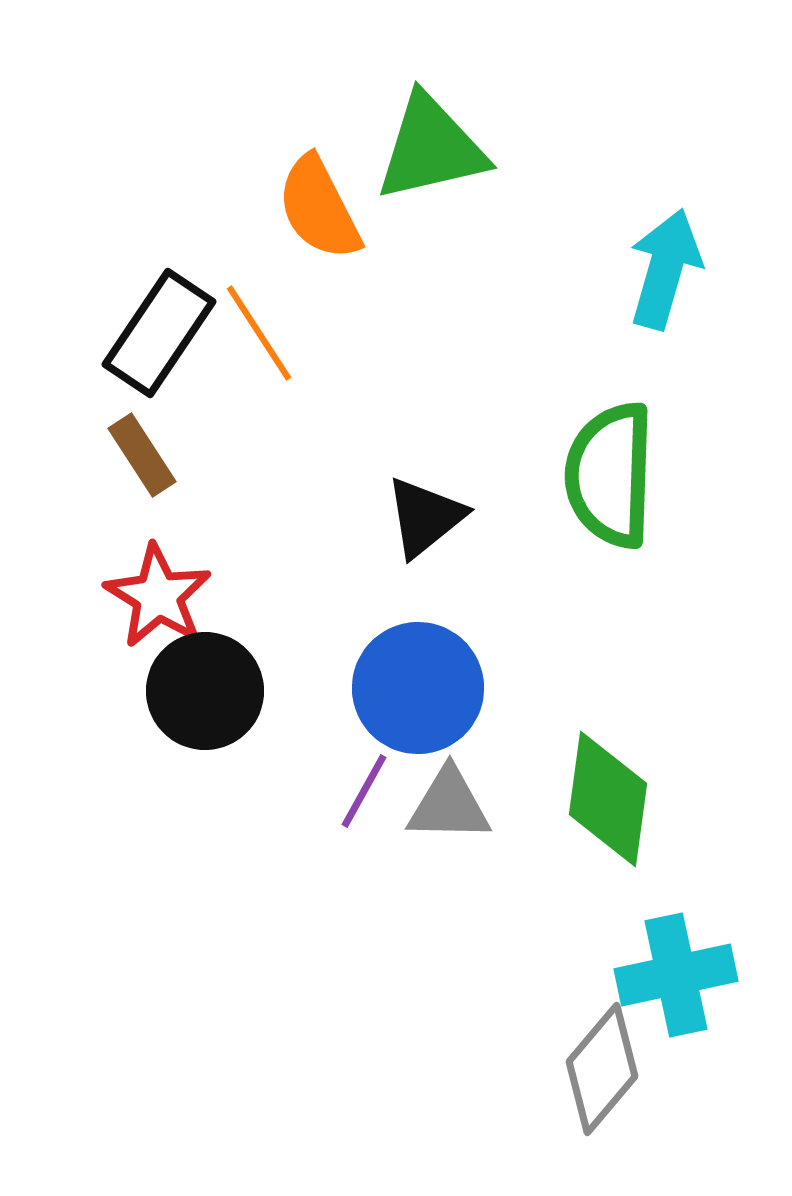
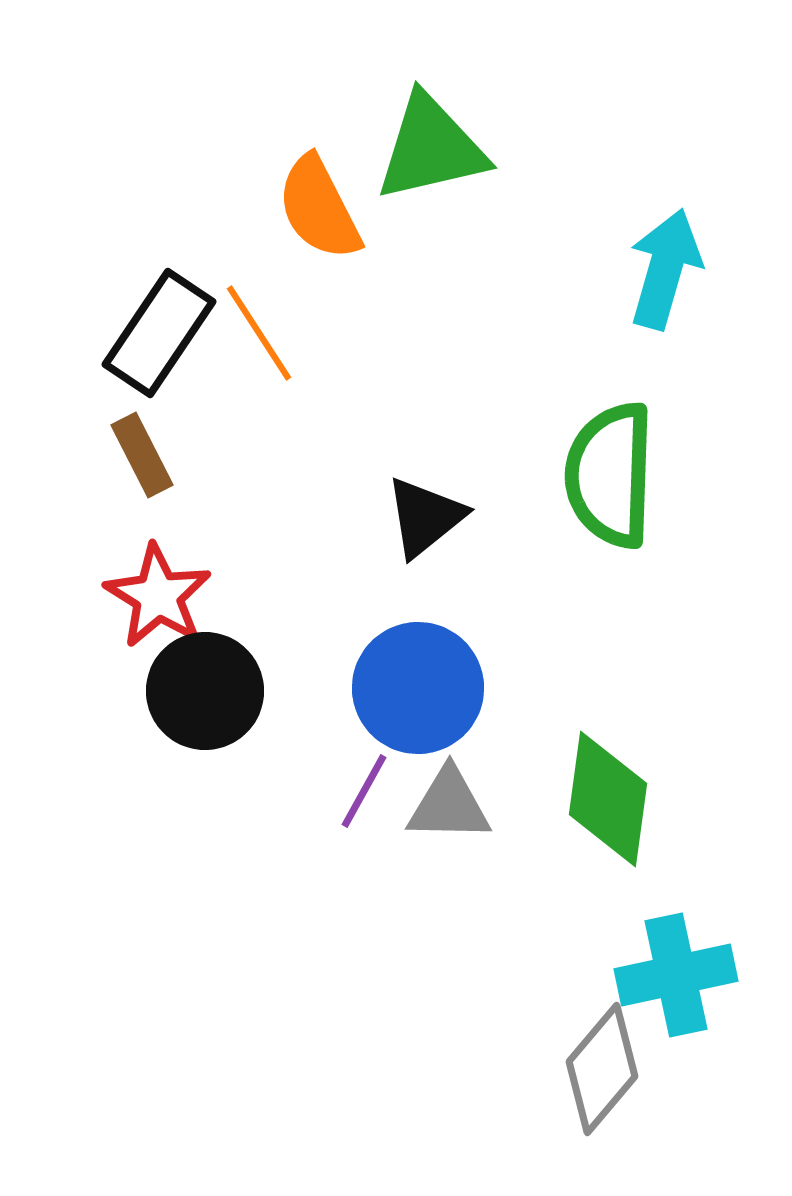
brown rectangle: rotated 6 degrees clockwise
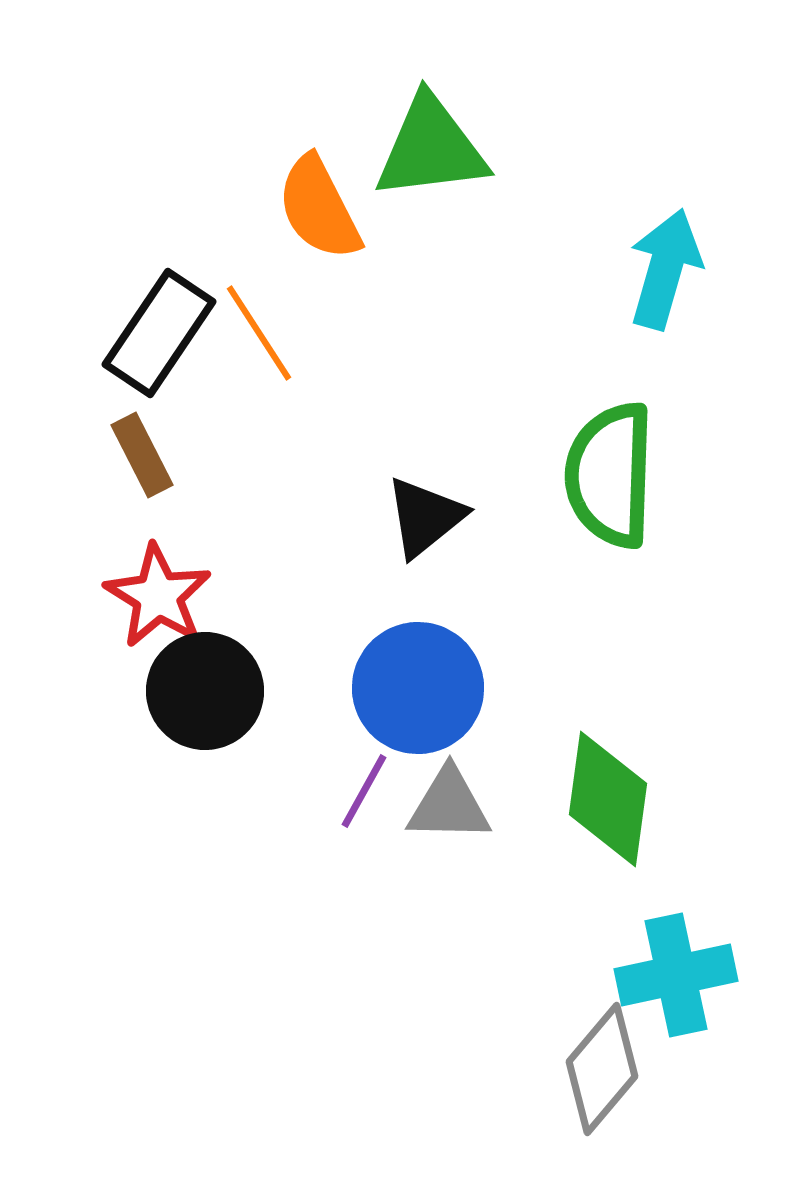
green triangle: rotated 6 degrees clockwise
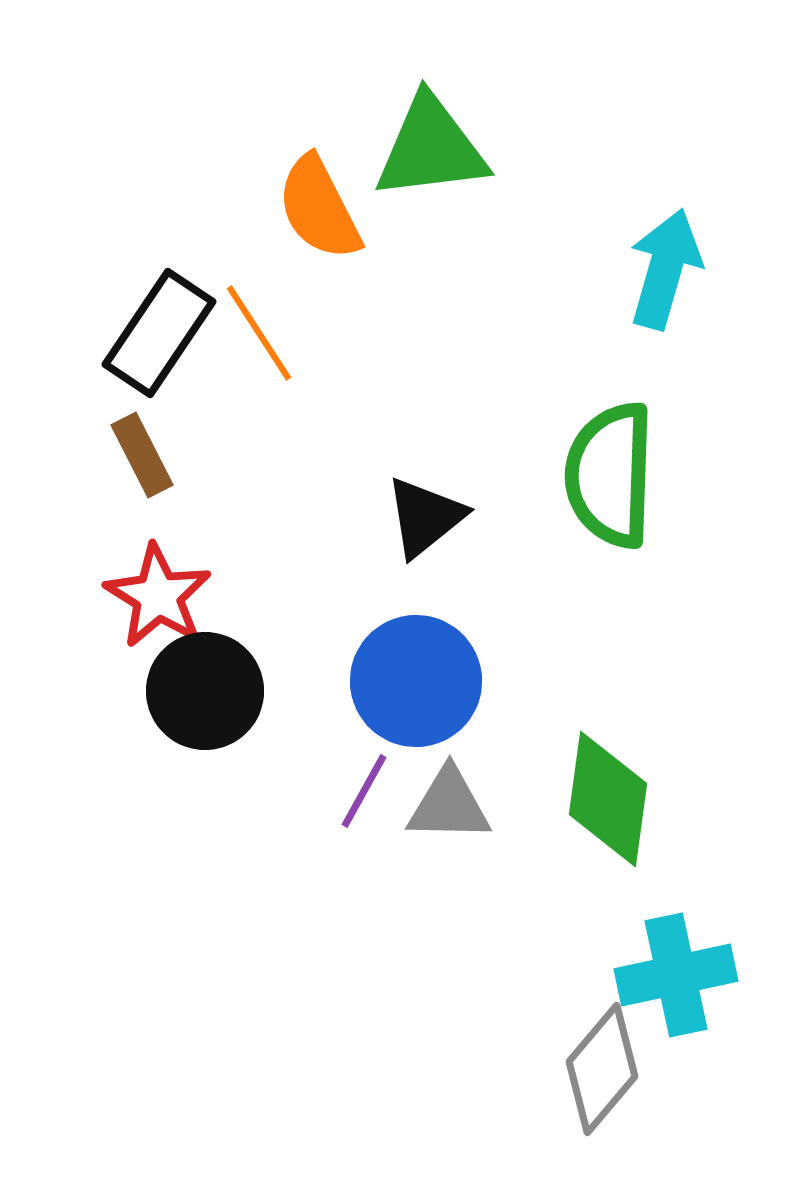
blue circle: moved 2 px left, 7 px up
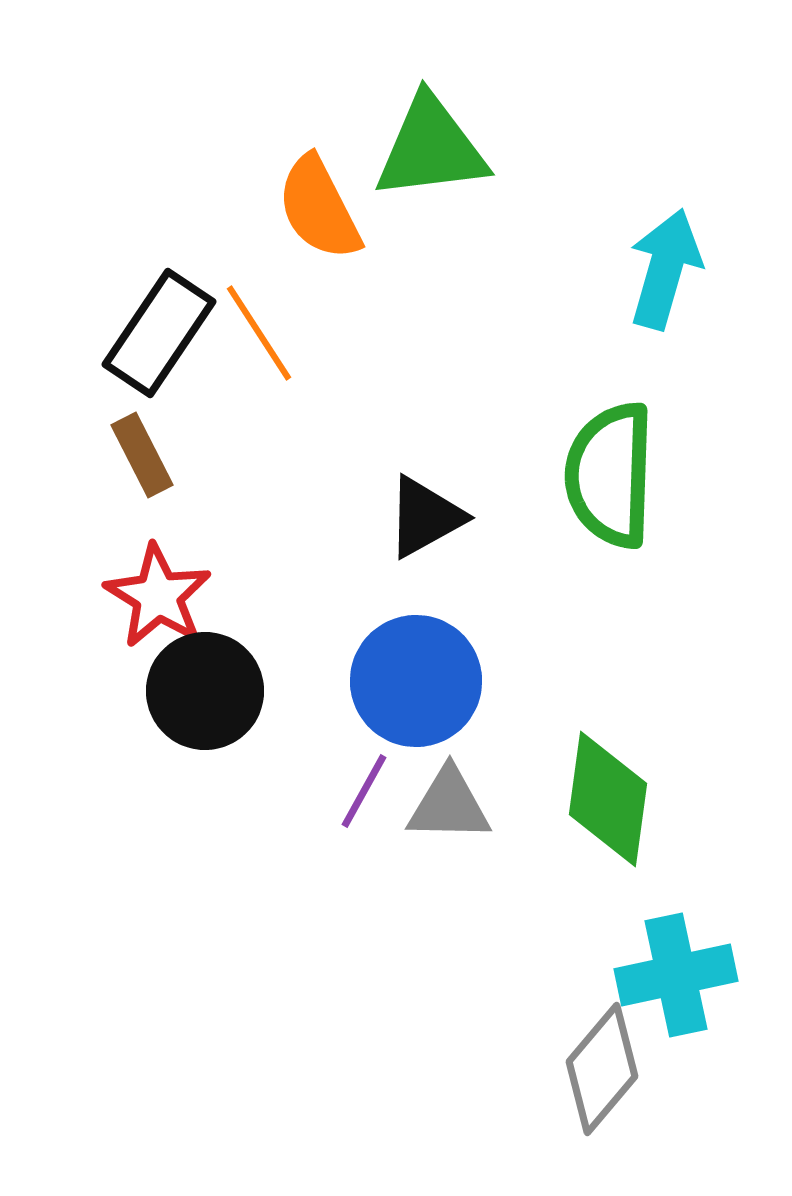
black triangle: rotated 10 degrees clockwise
